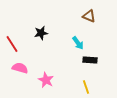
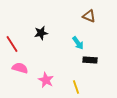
yellow line: moved 10 px left
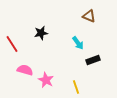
black rectangle: moved 3 px right; rotated 24 degrees counterclockwise
pink semicircle: moved 5 px right, 2 px down
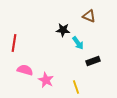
black star: moved 22 px right, 3 px up; rotated 16 degrees clockwise
red line: moved 2 px right, 1 px up; rotated 42 degrees clockwise
black rectangle: moved 1 px down
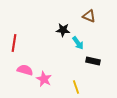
black rectangle: rotated 32 degrees clockwise
pink star: moved 2 px left, 1 px up
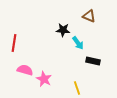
yellow line: moved 1 px right, 1 px down
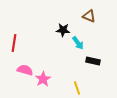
pink star: moved 1 px left; rotated 14 degrees clockwise
